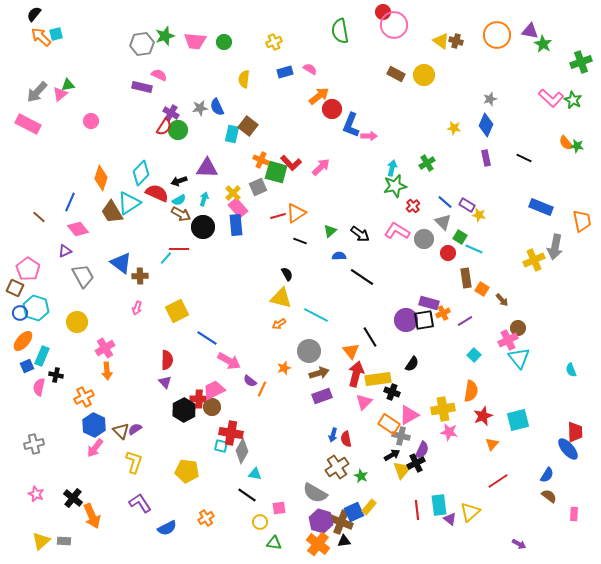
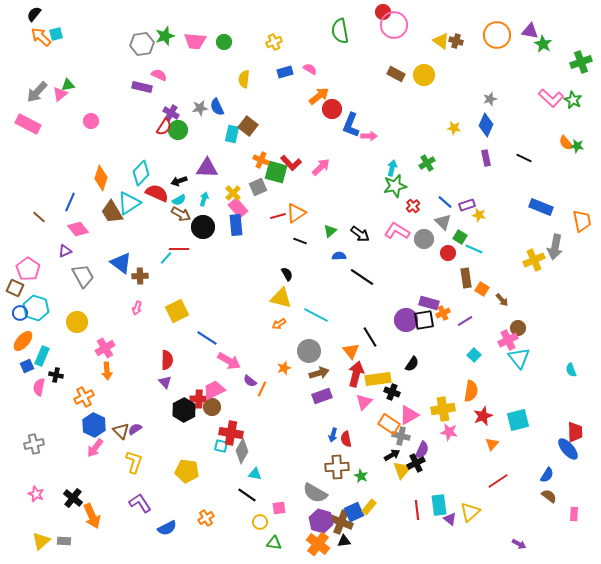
purple rectangle at (467, 205): rotated 49 degrees counterclockwise
brown cross at (337, 467): rotated 30 degrees clockwise
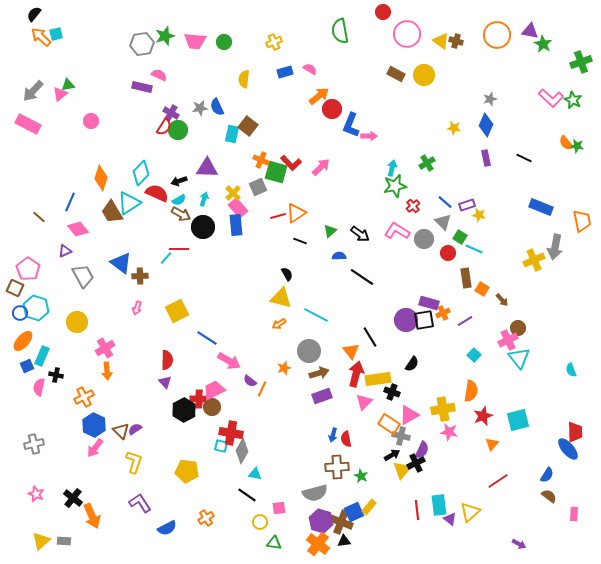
pink circle at (394, 25): moved 13 px right, 9 px down
gray arrow at (37, 92): moved 4 px left, 1 px up
gray semicircle at (315, 493): rotated 45 degrees counterclockwise
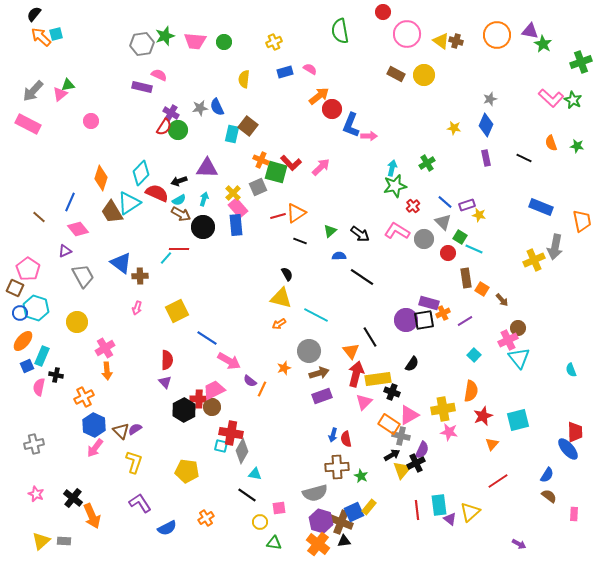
orange semicircle at (566, 143): moved 15 px left; rotated 21 degrees clockwise
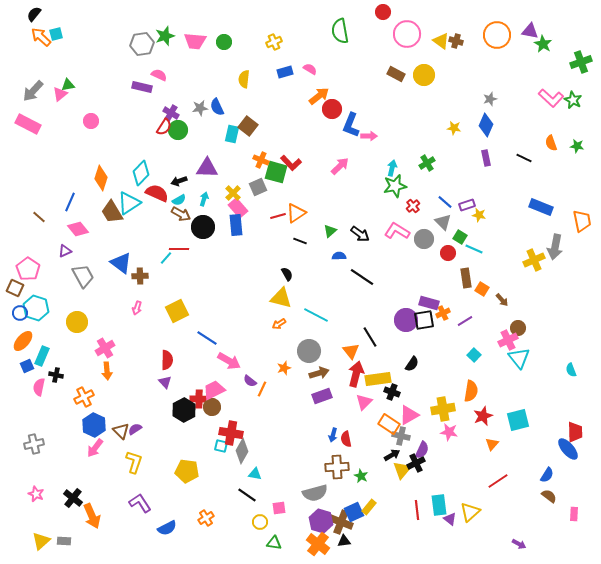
pink arrow at (321, 167): moved 19 px right, 1 px up
